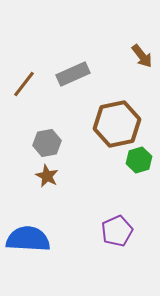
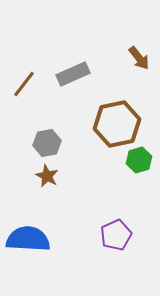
brown arrow: moved 3 px left, 2 px down
purple pentagon: moved 1 px left, 4 px down
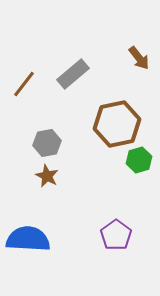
gray rectangle: rotated 16 degrees counterclockwise
purple pentagon: rotated 12 degrees counterclockwise
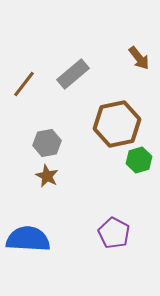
purple pentagon: moved 2 px left, 2 px up; rotated 8 degrees counterclockwise
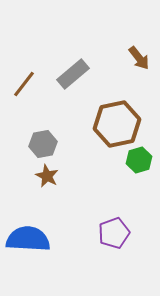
gray hexagon: moved 4 px left, 1 px down
purple pentagon: rotated 24 degrees clockwise
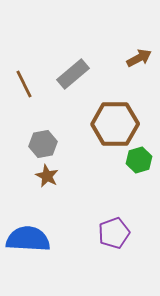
brown arrow: rotated 80 degrees counterclockwise
brown line: rotated 64 degrees counterclockwise
brown hexagon: moved 2 px left; rotated 12 degrees clockwise
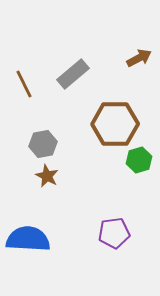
purple pentagon: rotated 12 degrees clockwise
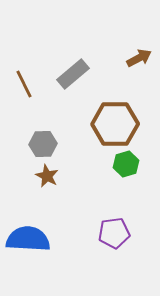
gray hexagon: rotated 8 degrees clockwise
green hexagon: moved 13 px left, 4 px down
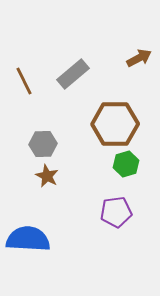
brown line: moved 3 px up
purple pentagon: moved 2 px right, 21 px up
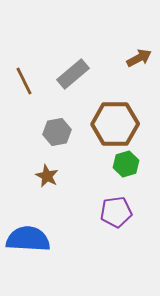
gray hexagon: moved 14 px right, 12 px up; rotated 8 degrees counterclockwise
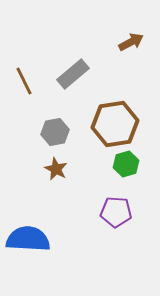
brown arrow: moved 8 px left, 16 px up
brown hexagon: rotated 9 degrees counterclockwise
gray hexagon: moved 2 px left
brown star: moved 9 px right, 7 px up
purple pentagon: rotated 12 degrees clockwise
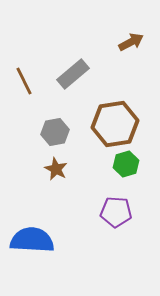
blue semicircle: moved 4 px right, 1 px down
